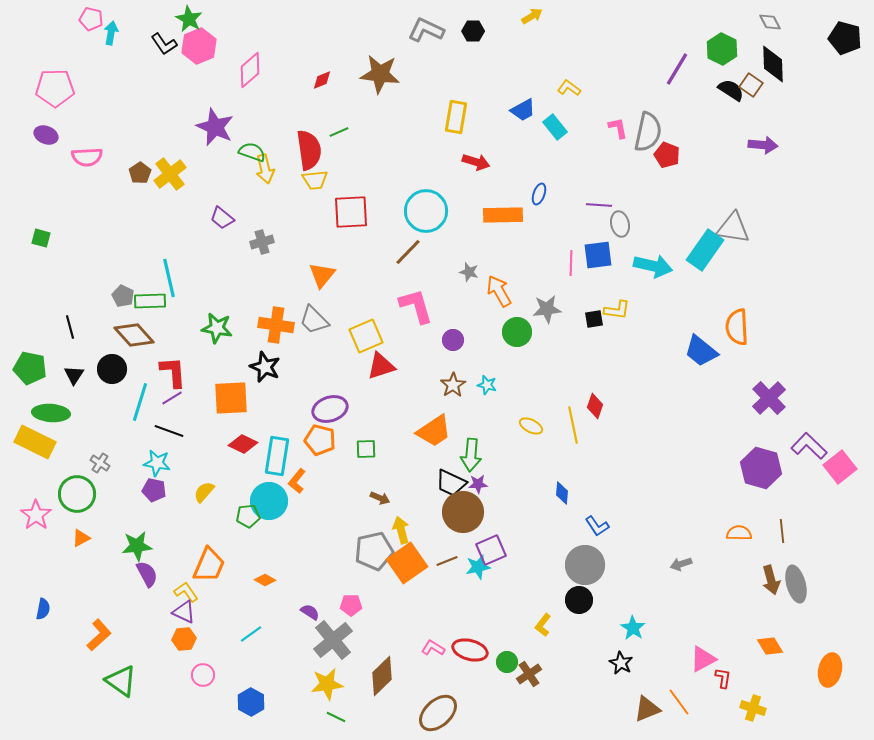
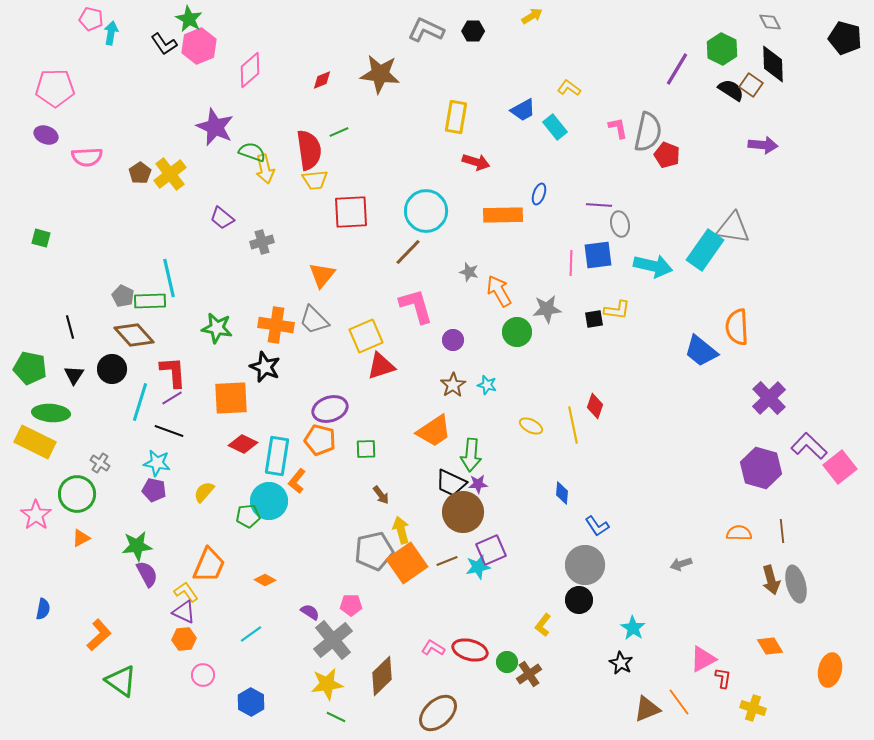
brown arrow at (380, 498): moved 1 px right, 3 px up; rotated 30 degrees clockwise
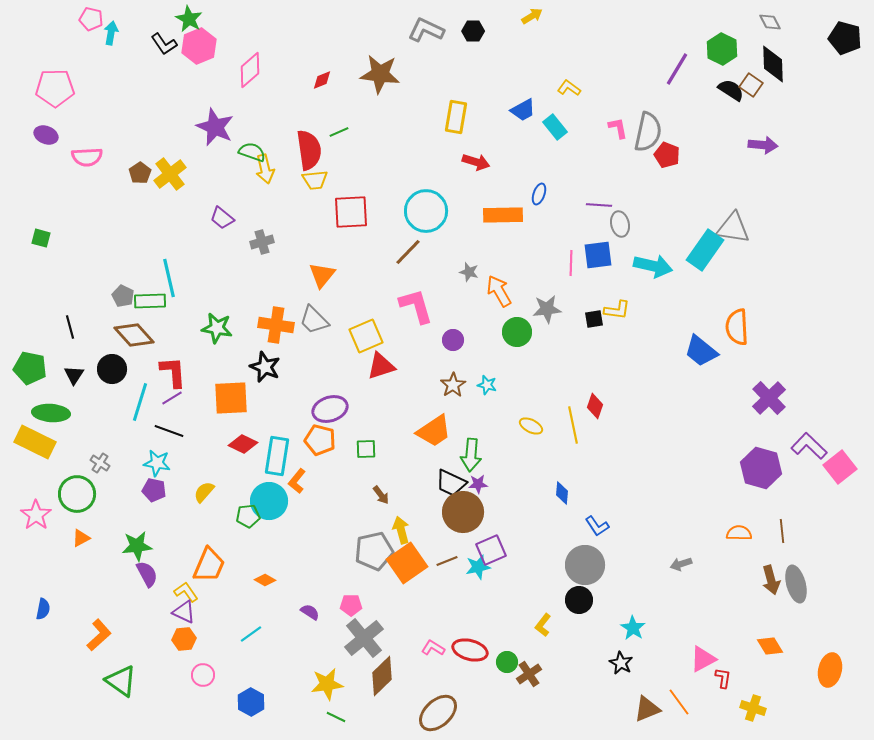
gray cross at (333, 640): moved 31 px right, 2 px up
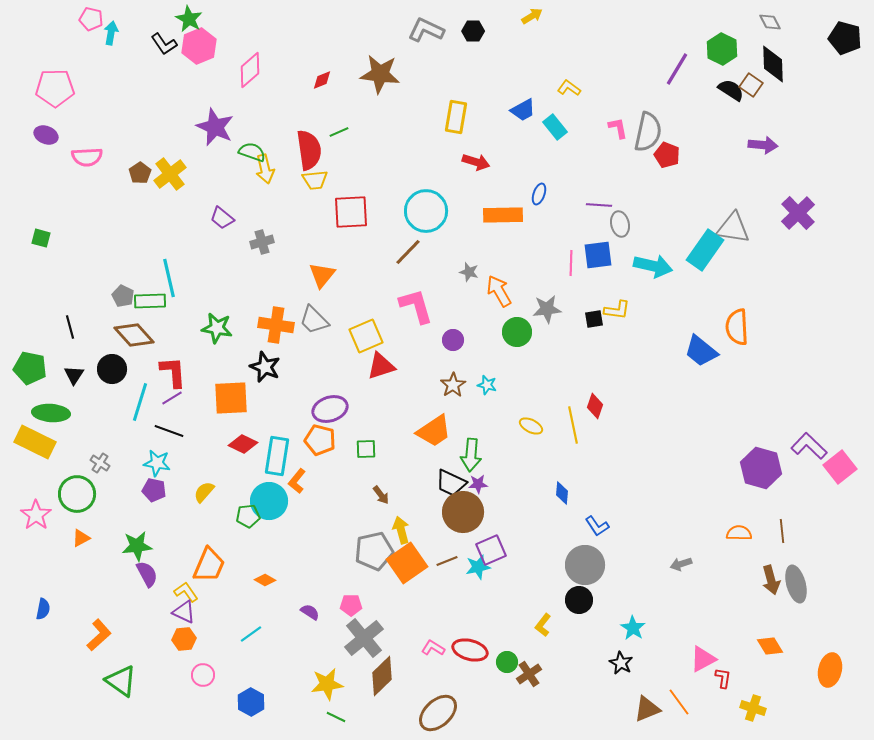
purple cross at (769, 398): moved 29 px right, 185 px up
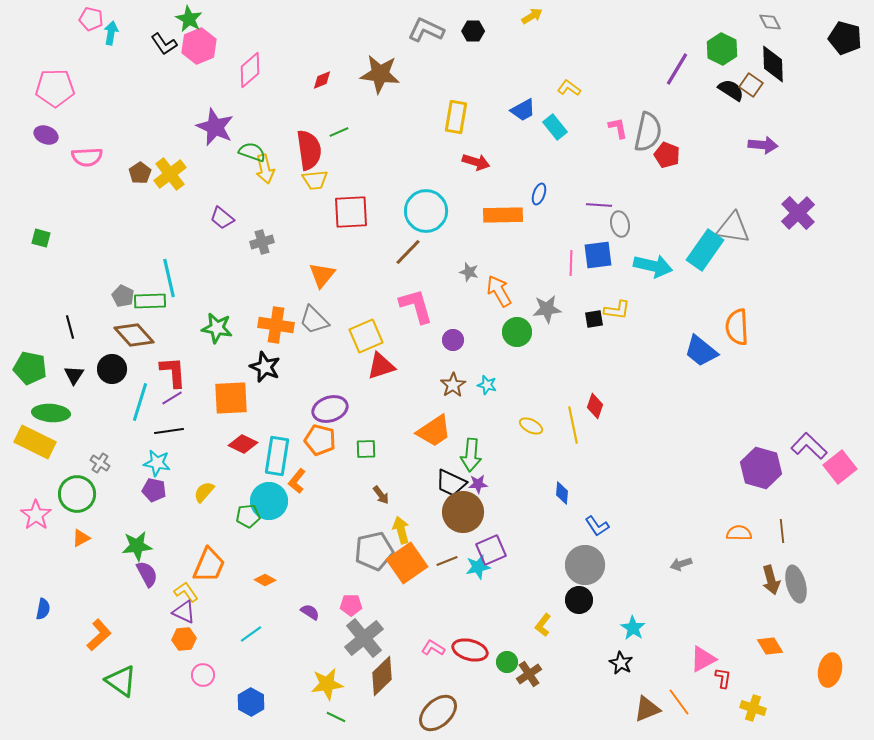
black line at (169, 431): rotated 28 degrees counterclockwise
